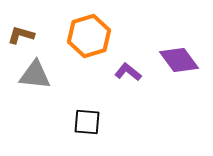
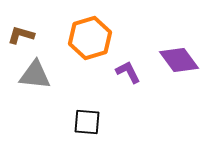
orange hexagon: moved 1 px right, 2 px down
purple L-shape: rotated 24 degrees clockwise
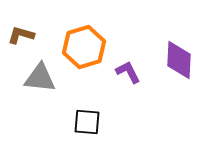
orange hexagon: moved 6 px left, 9 px down
purple diamond: rotated 39 degrees clockwise
gray triangle: moved 5 px right, 3 px down
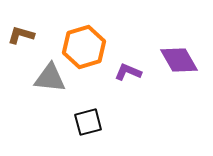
purple diamond: rotated 33 degrees counterclockwise
purple L-shape: rotated 40 degrees counterclockwise
gray triangle: moved 10 px right
black square: moved 1 px right; rotated 20 degrees counterclockwise
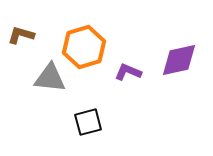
purple diamond: rotated 72 degrees counterclockwise
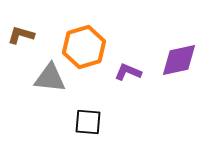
black square: rotated 20 degrees clockwise
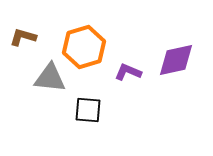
brown L-shape: moved 2 px right, 2 px down
purple diamond: moved 3 px left
black square: moved 12 px up
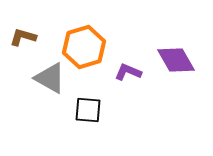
purple diamond: rotated 72 degrees clockwise
gray triangle: rotated 24 degrees clockwise
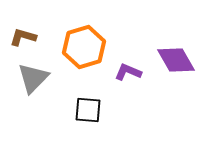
gray triangle: moved 17 px left; rotated 44 degrees clockwise
